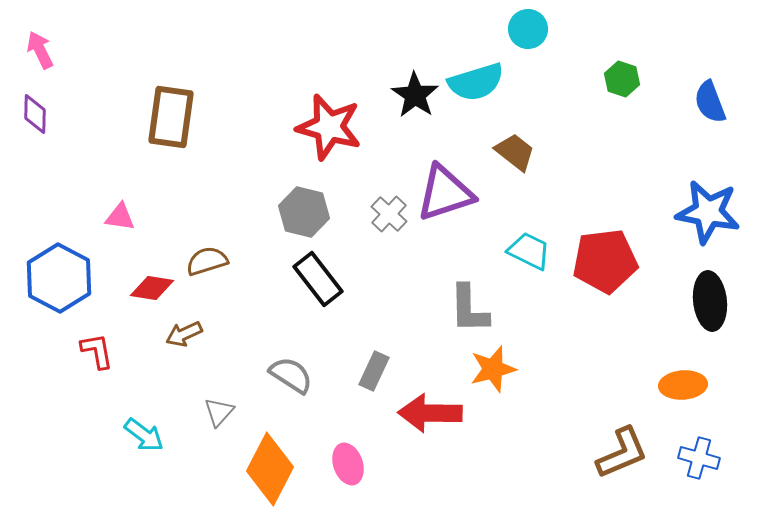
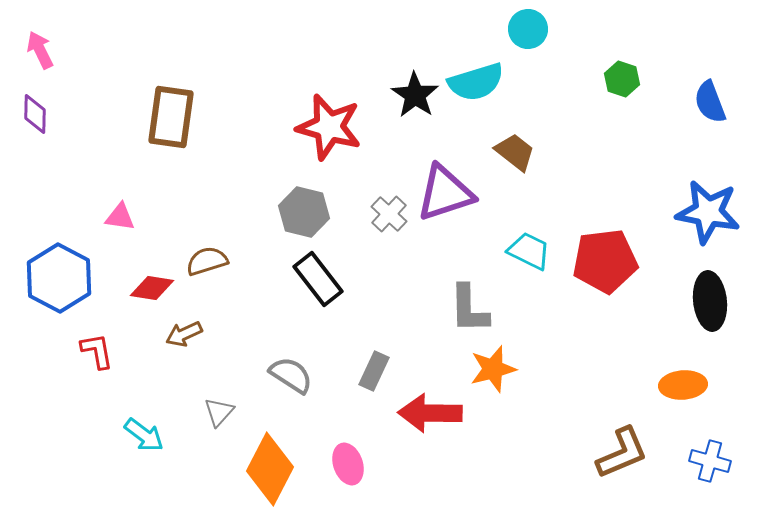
blue cross: moved 11 px right, 3 px down
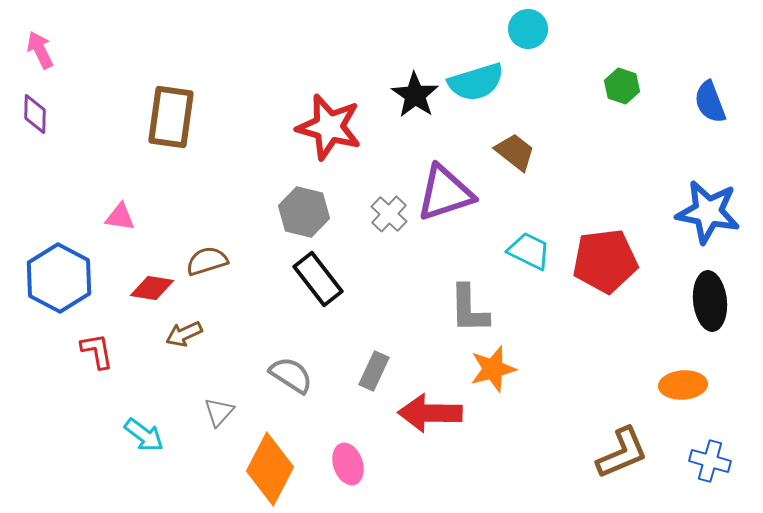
green hexagon: moved 7 px down
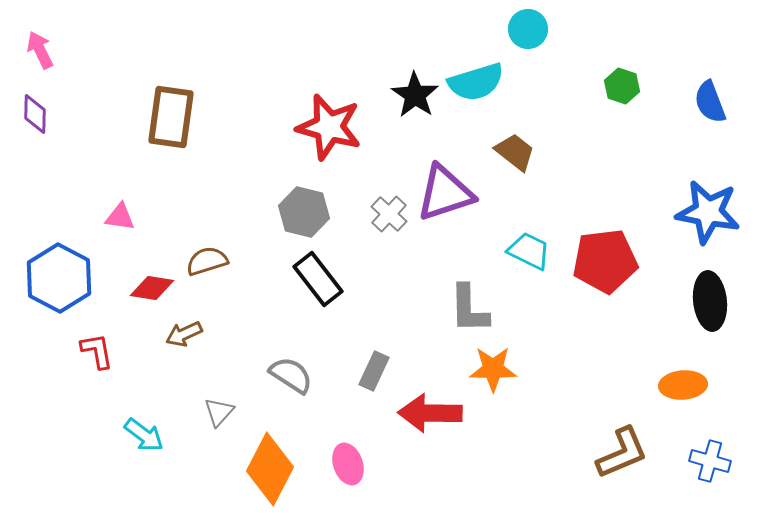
orange star: rotated 15 degrees clockwise
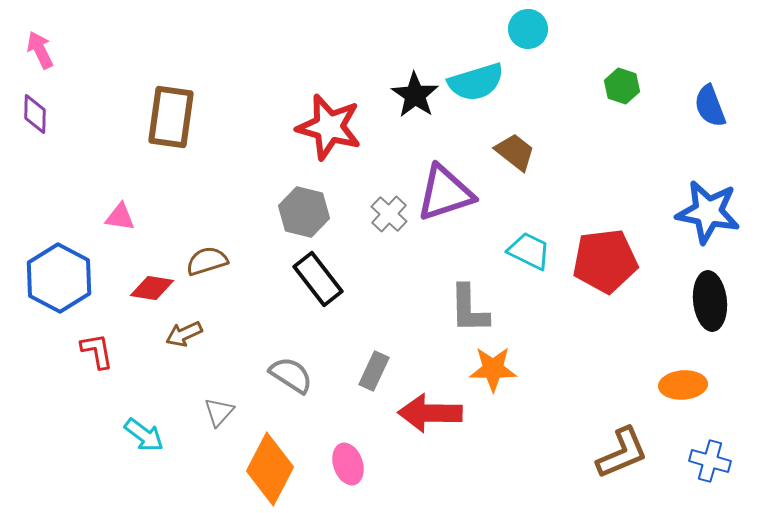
blue semicircle: moved 4 px down
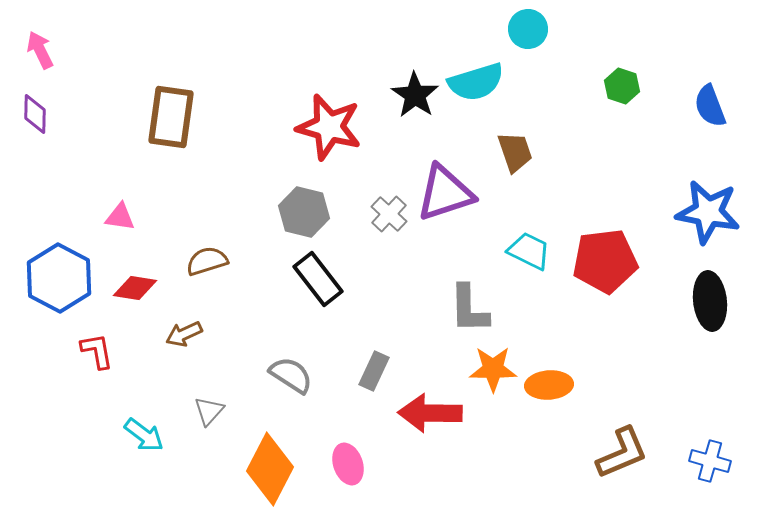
brown trapezoid: rotated 33 degrees clockwise
red diamond: moved 17 px left
orange ellipse: moved 134 px left
gray triangle: moved 10 px left, 1 px up
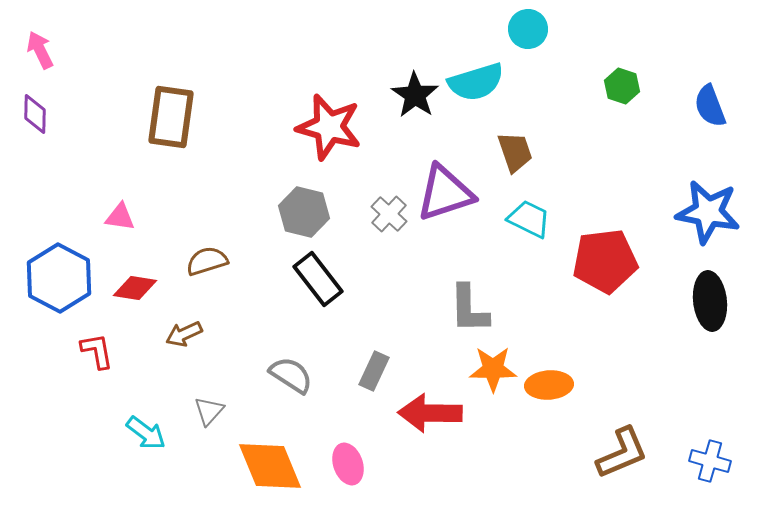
cyan trapezoid: moved 32 px up
cyan arrow: moved 2 px right, 2 px up
orange diamond: moved 3 px up; rotated 50 degrees counterclockwise
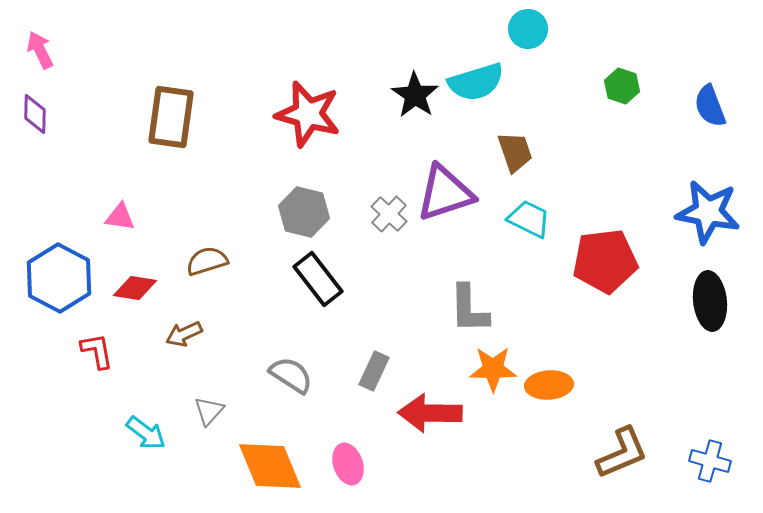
red star: moved 21 px left, 13 px up
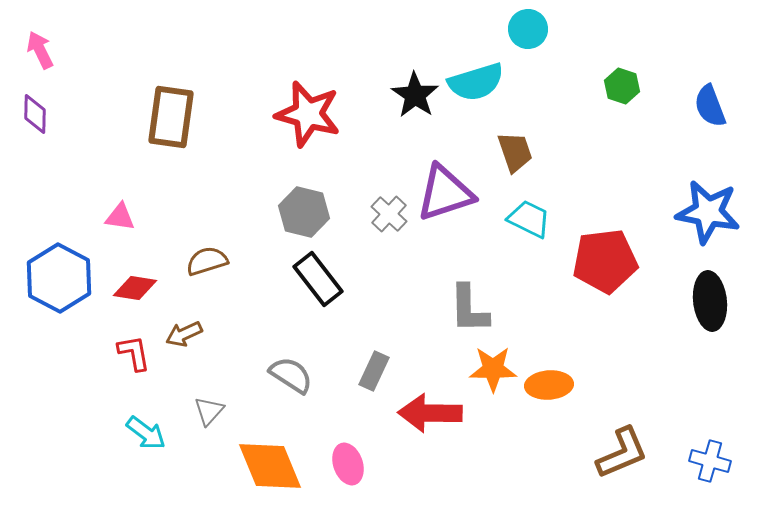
red L-shape: moved 37 px right, 2 px down
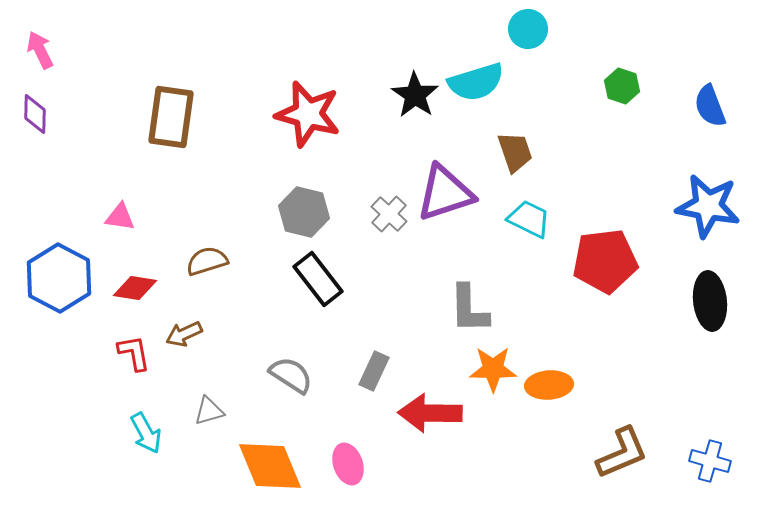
blue star: moved 6 px up
gray triangle: rotated 32 degrees clockwise
cyan arrow: rotated 24 degrees clockwise
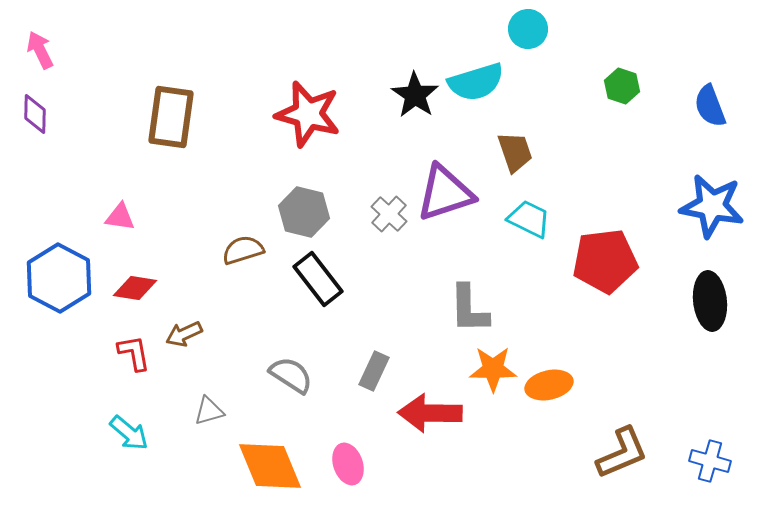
blue star: moved 4 px right
brown semicircle: moved 36 px right, 11 px up
orange ellipse: rotated 9 degrees counterclockwise
cyan arrow: moved 17 px left; rotated 21 degrees counterclockwise
